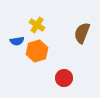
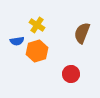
red circle: moved 7 px right, 4 px up
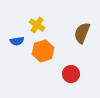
orange hexagon: moved 6 px right
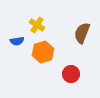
orange hexagon: moved 1 px down
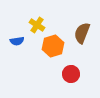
orange hexagon: moved 10 px right, 6 px up
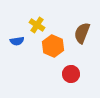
orange hexagon: rotated 20 degrees counterclockwise
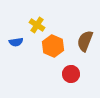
brown semicircle: moved 3 px right, 8 px down
blue semicircle: moved 1 px left, 1 px down
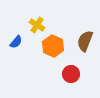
blue semicircle: rotated 40 degrees counterclockwise
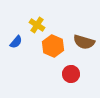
brown semicircle: moved 1 px left, 1 px down; rotated 95 degrees counterclockwise
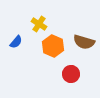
yellow cross: moved 2 px right, 1 px up
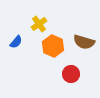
yellow cross: rotated 21 degrees clockwise
